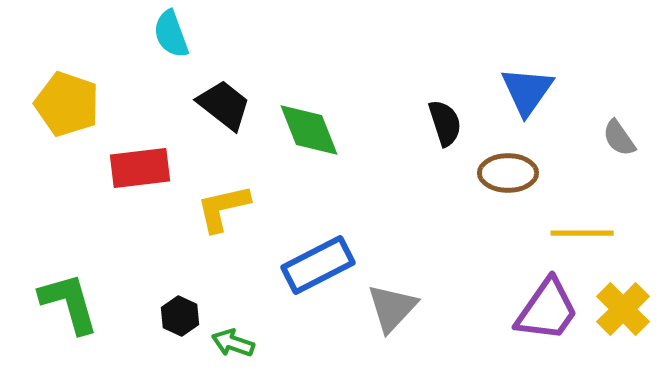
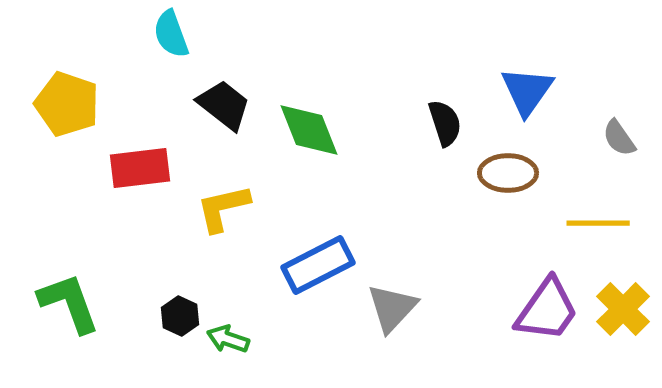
yellow line: moved 16 px right, 10 px up
green L-shape: rotated 4 degrees counterclockwise
green arrow: moved 5 px left, 4 px up
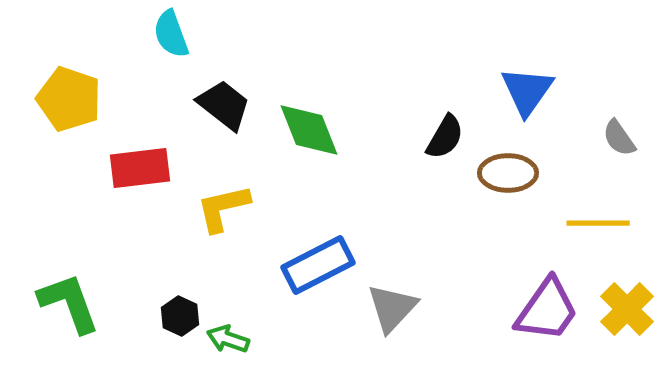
yellow pentagon: moved 2 px right, 5 px up
black semicircle: moved 14 px down; rotated 48 degrees clockwise
yellow cross: moved 4 px right
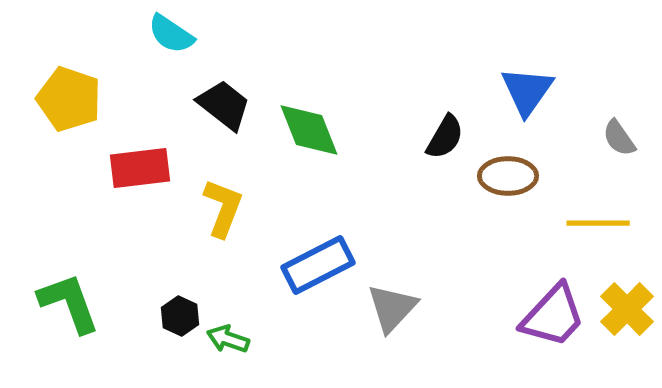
cyan semicircle: rotated 36 degrees counterclockwise
brown ellipse: moved 3 px down
yellow L-shape: rotated 124 degrees clockwise
purple trapezoid: moved 6 px right, 6 px down; rotated 8 degrees clockwise
